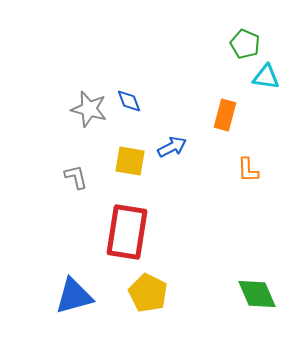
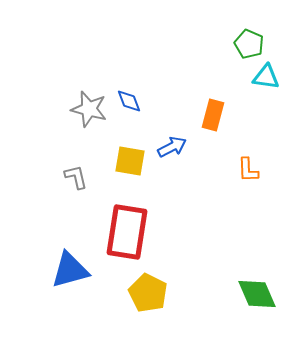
green pentagon: moved 4 px right
orange rectangle: moved 12 px left
blue triangle: moved 4 px left, 26 px up
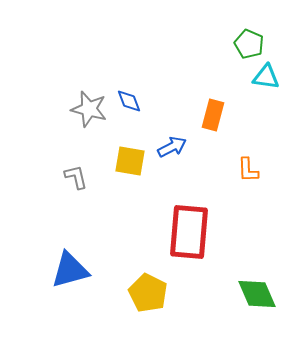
red rectangle: moved 62 px right; rotated 4 degrees counterclockwise
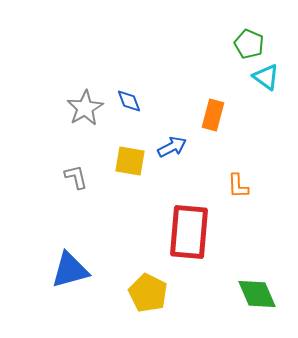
cyan triangle: rotated 28 degrees clockwise
gray star: moved 4 px left, 1 px up; rotated 27 degrees clockwise
orange L-shape: moved 10 px left, 16 px down
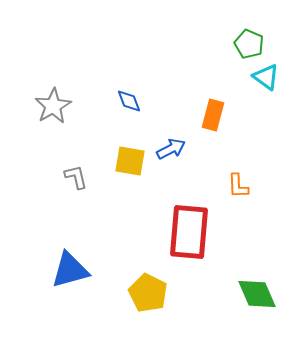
gray star: moved 32 px left, 2 px up
blue arrow: moved 1 px left, 2 px down
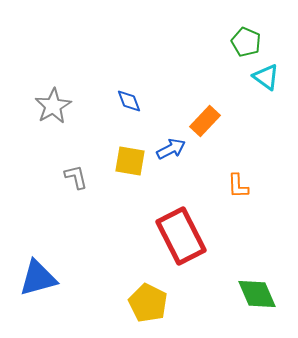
green pentagon: moved 3 px left, 2 px up
orange rectangle: moved 8 px left, 6 px down; rotated 28 degrees clockwise
red rectangle: moved 8 px left, 4 px down; rotated 32 degrees counterclockwise
blue triangle: moved 32 px left, 8 px down
yellow pentagon: moved 10 px down
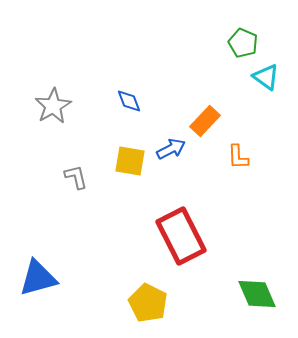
green pentagon: moved 3 px left, 1 px down
orange L-shape: moved 29 px up
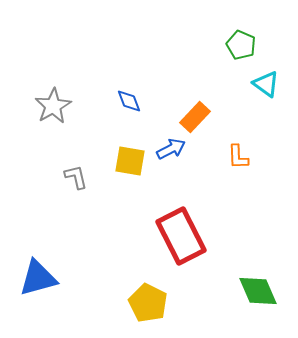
green pentagon: moved 2 px left, 2 px down
cyan triangle: moved 7 px down
orange rectangle: moved 10 px left, 4 px up
green diamond: moved 1 px right, 3 px up
